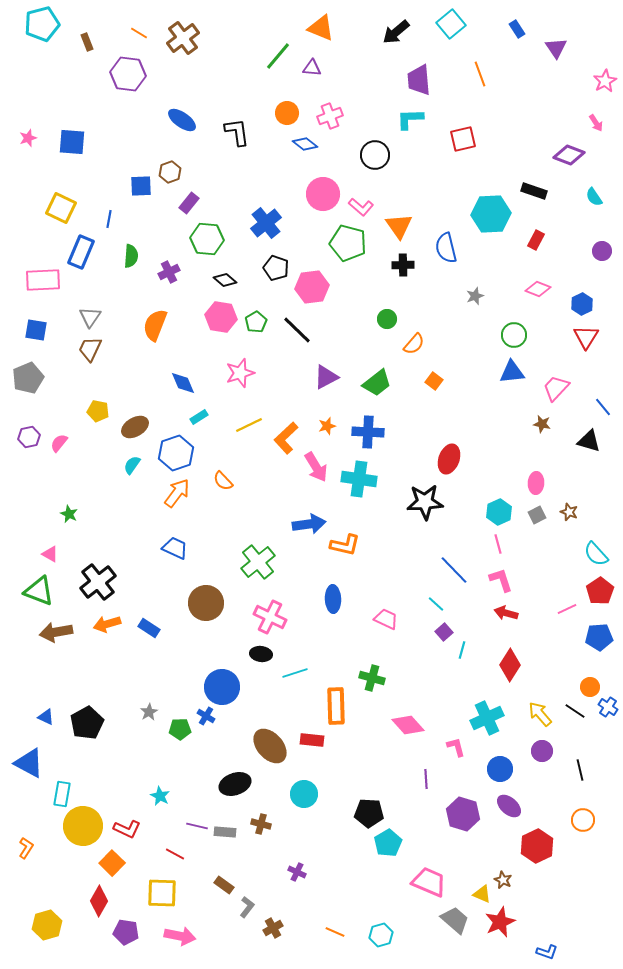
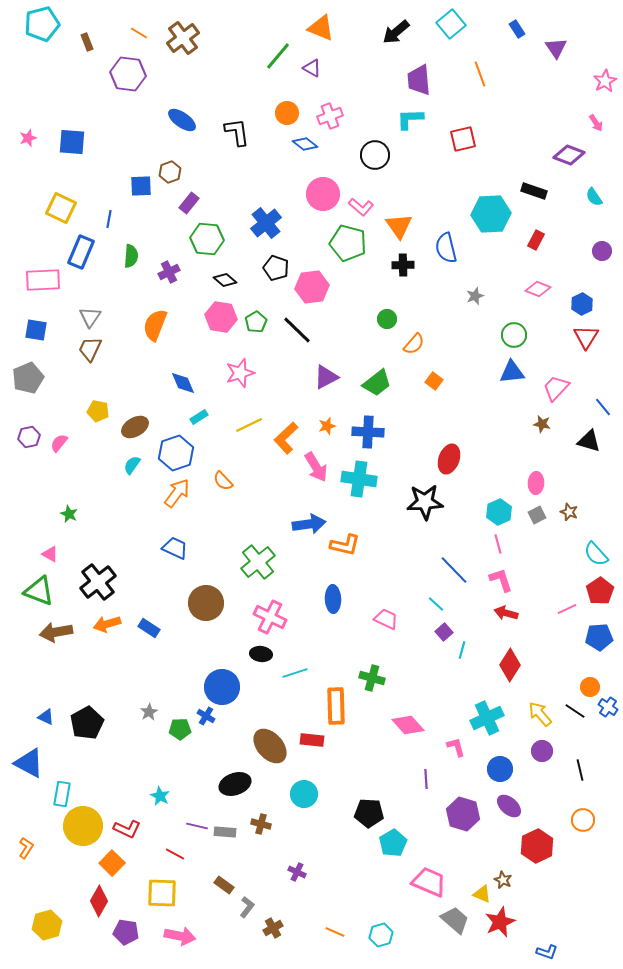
purple triangle at (312, 68): rotated 24 degrees clockwise
cyan pentagon at (388, 843): moved 5 px right
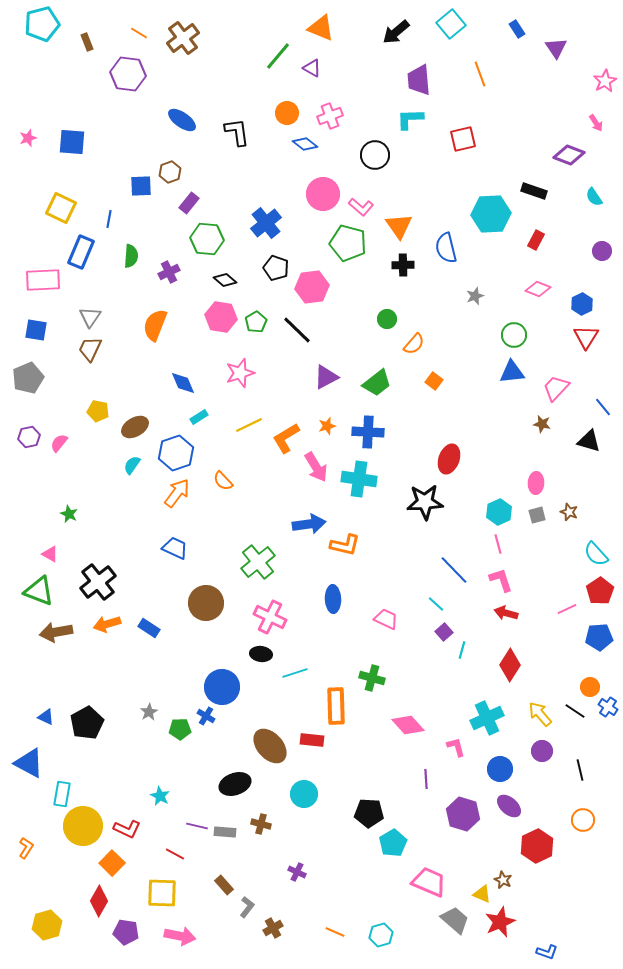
orange L-shape at (286, 438): rotated 12 degrees clockwise
gray square at (537, 515): rotated 12 degrees clockwise
brown rectangle at (224, 885): rotated 12 degrees clockwise
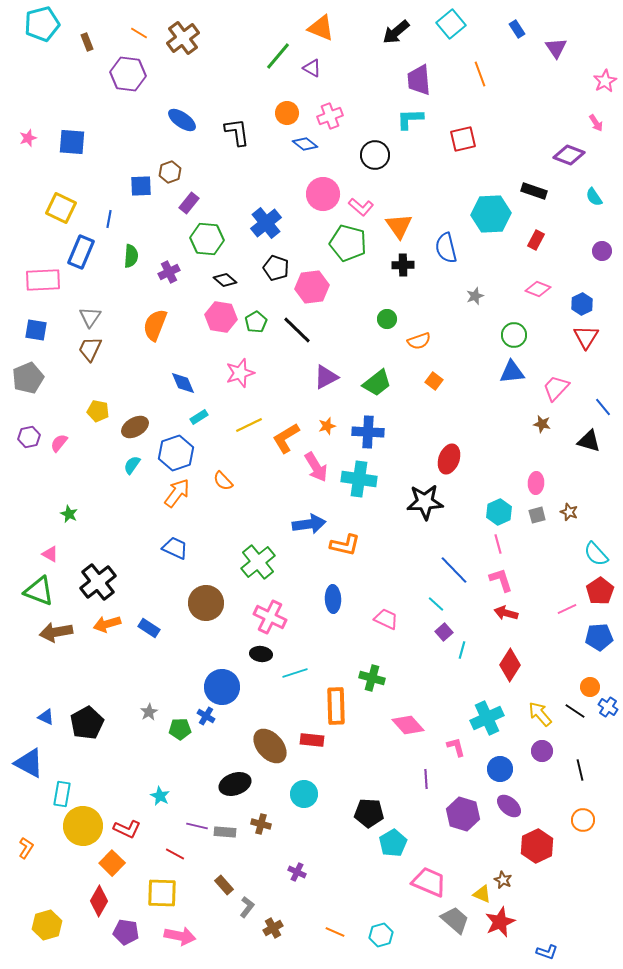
orange semicircle at (414, 344): moved 5 px right, 3 px up; rotated 30 degrees clockwise
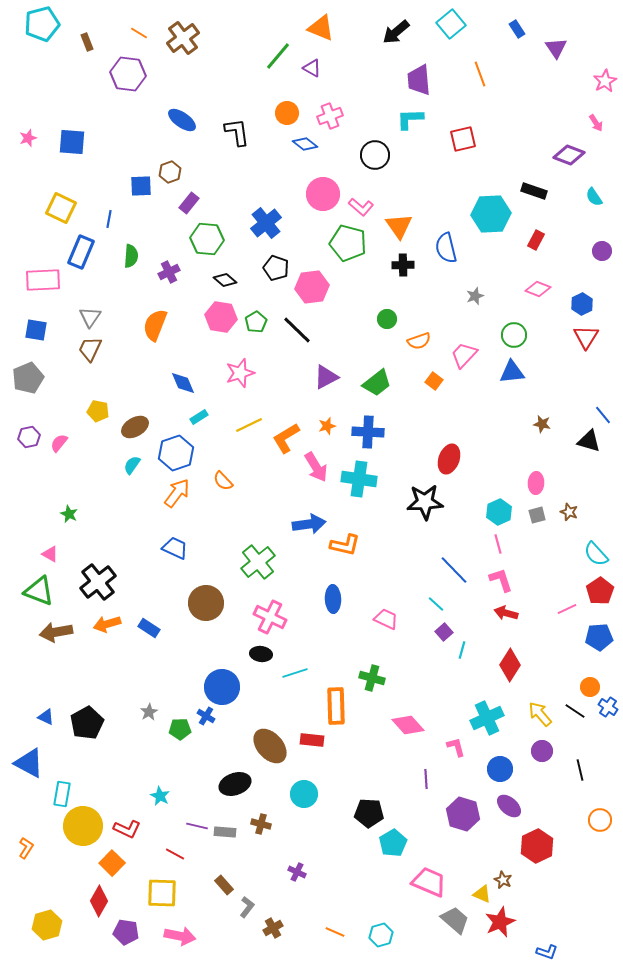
pink trapezoid at (556, 388): moved 92 px left, 33 px up
blue line at (603, 407): moved 8 px down
orange circle at (583, 820): moved 17 px right
